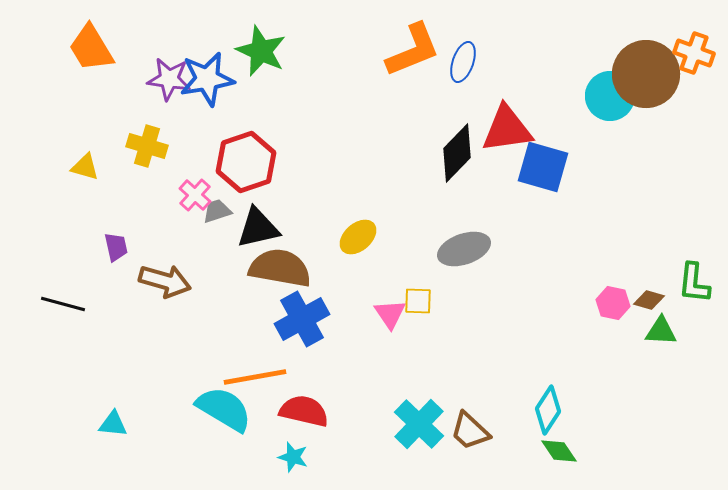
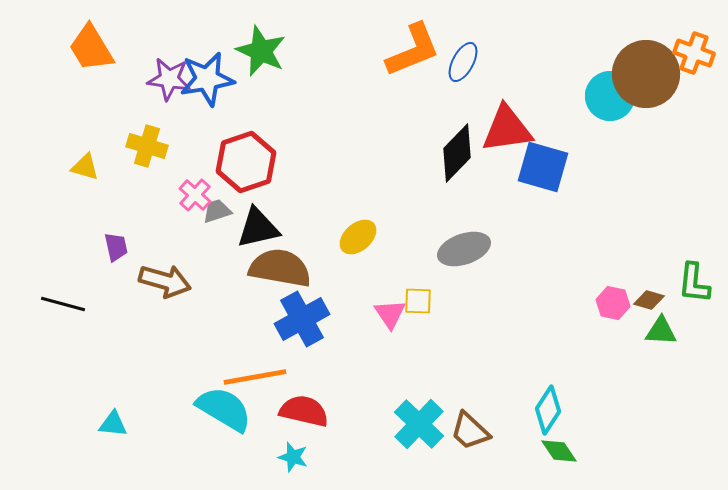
blue ellipse: rotated 9 degrees clockwise
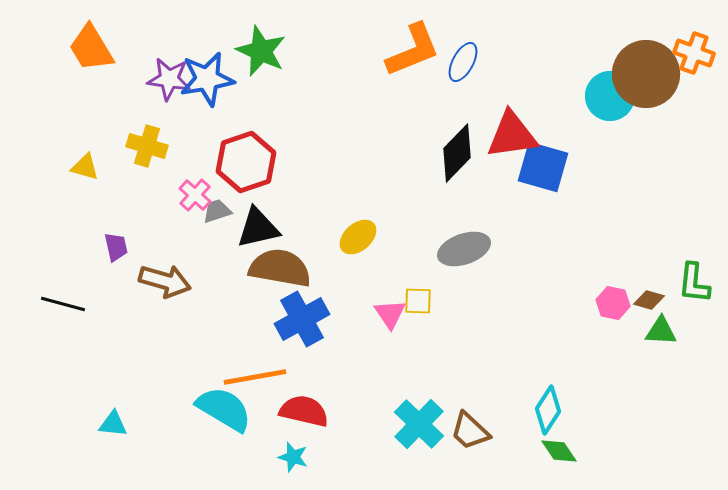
red triangle: moved 5 px right, 6 px down
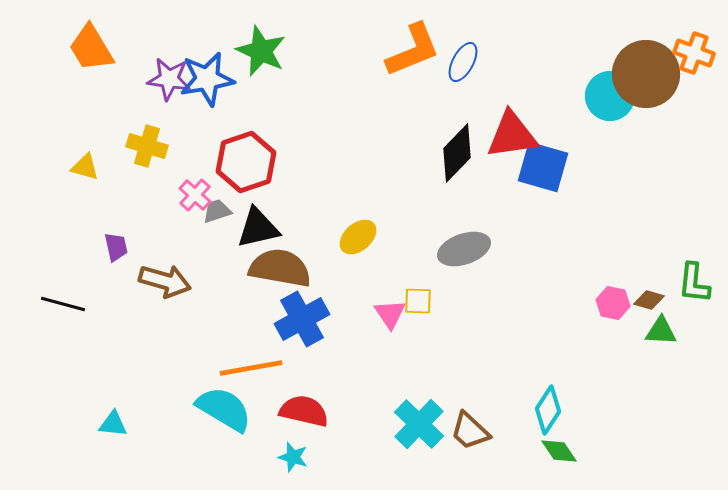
orange line: moved 4 px left, 9 px up
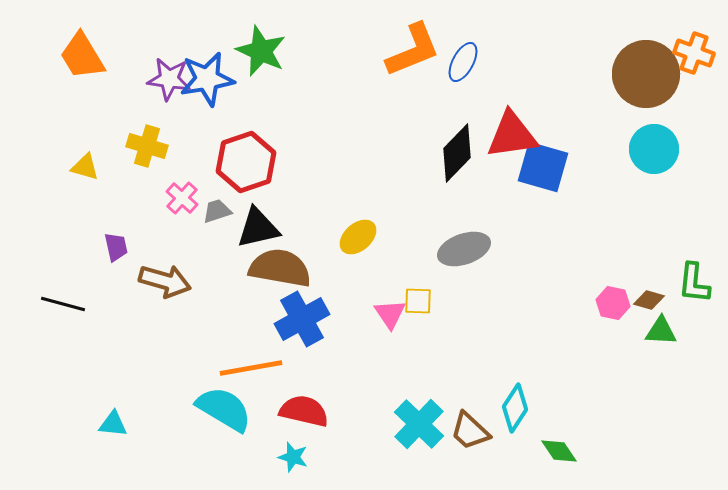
orange trapezoid: moved 9 px left, 8 px down
cyan circle: moved 44 px right, 53 px down
pink cross: moved 13 px left, 3 px down
cyan diamond: moved 33 px left, 2 px up
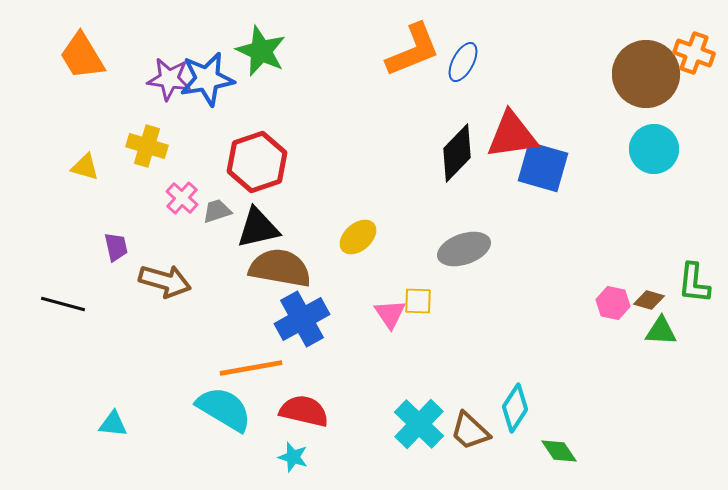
red hexagon: moved 11 px right
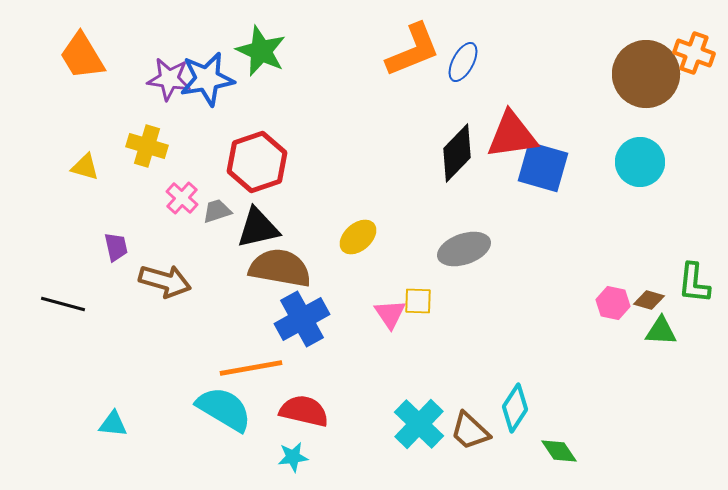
cyan circle: moved 14 px left, 13 px down
cyan star: rotated 24 degrees counterclockwise
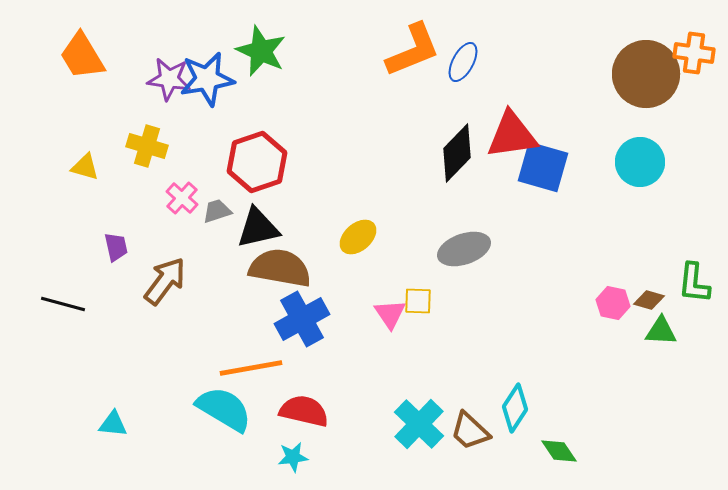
orange cross: rotated 12 degrees counterclockwise
brown arrow: rotated 69 degrees counterclockwise
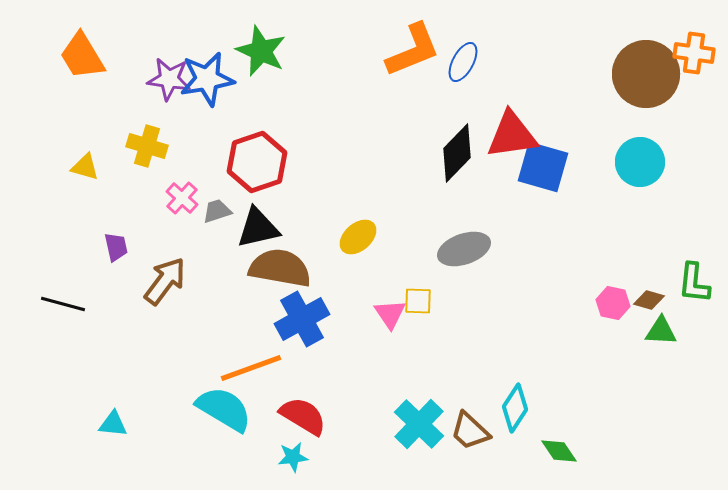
orange line: rotated 10 degrees counterclockwise
red semicircle: moved 1 px left, 5 px down; rotated 18 degrees clockwise
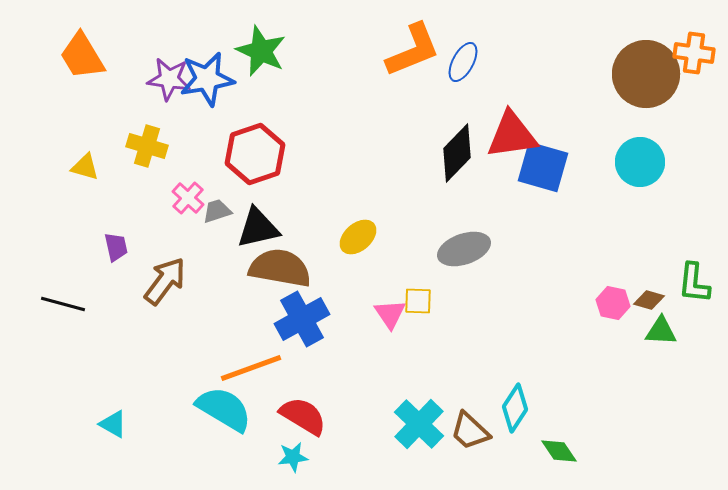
red hexagon: moved 2 px left, 8 px up
pink cross: moved 6 px right
cyan triangle: rotated 24 degrees clockwise
